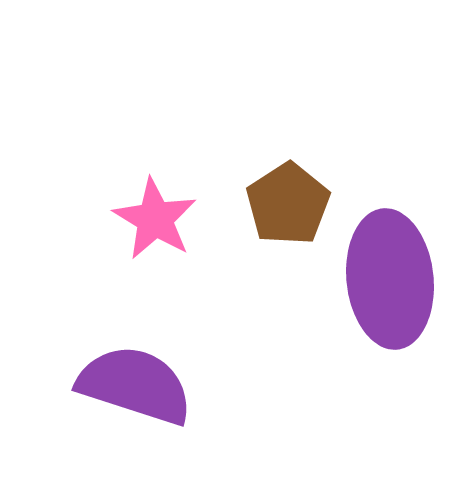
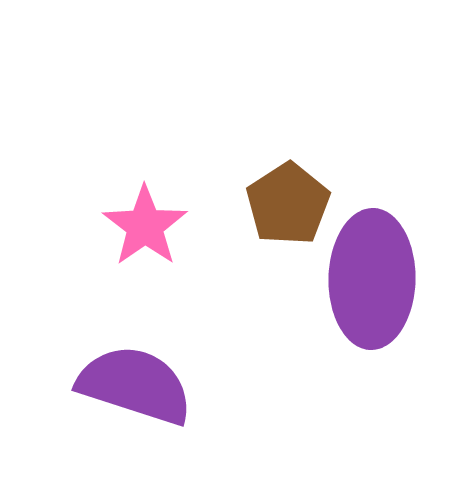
pink star: moved 10 px left, 7 px down; rotated 6 degrees clockwise
purple ellipse: moved 18 px left; rotated 7 degrees clockwise
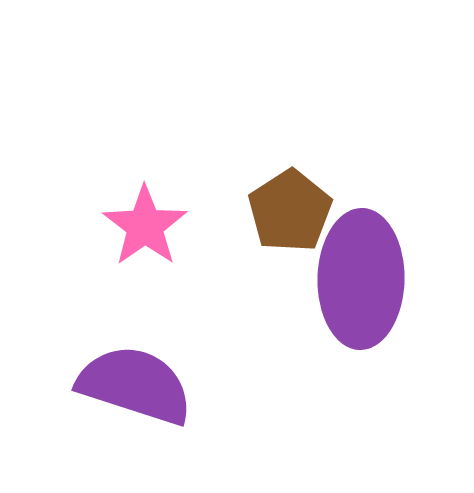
brown pentagon: moved 2 px right, 7 px down
purple ellipse: moved 11 px left
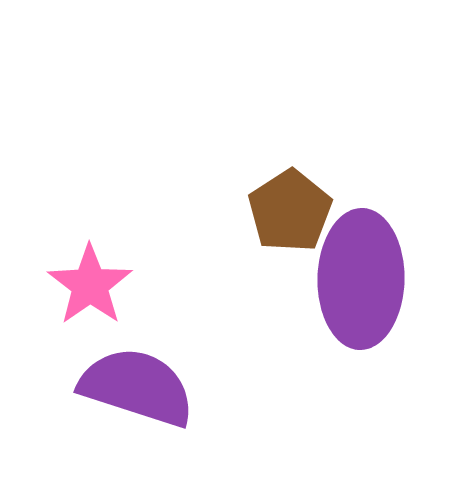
pink star: moved 55 px left, 59 px down
purple semicircle: moved 2 px right, 2 px down
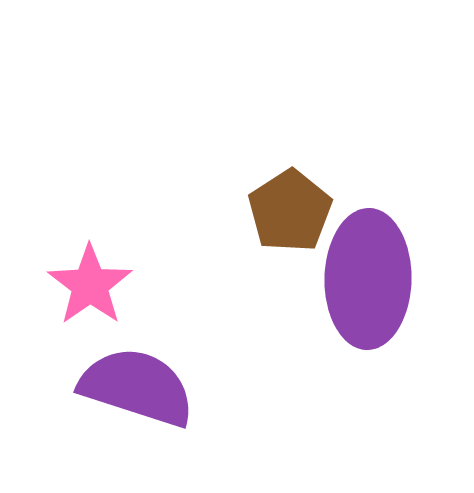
purple ellipse: moved 7 px right
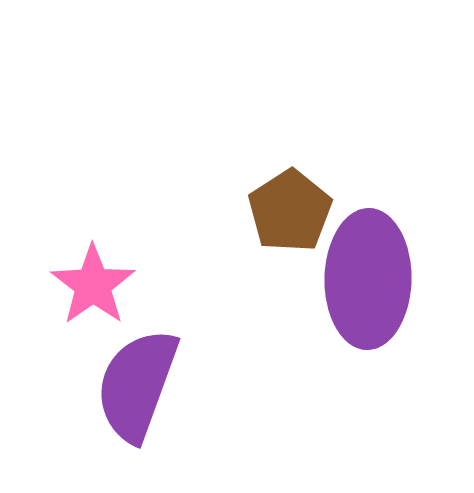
pink star: moved 3 px right
purple semicircle: moved 2 px up; rotated 88 degrees counterclockwise
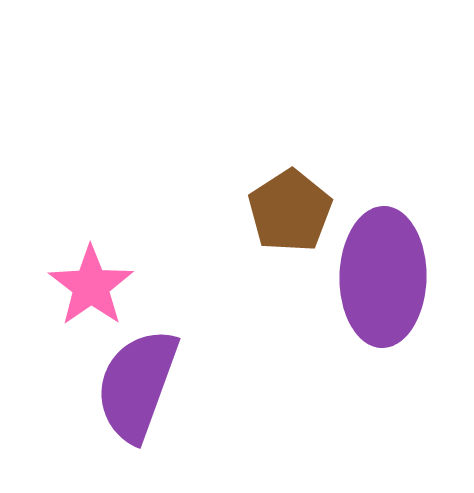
purple ellipse: moved 15 px right, 2 px up
pink star: moved 2 px left, 1 px down
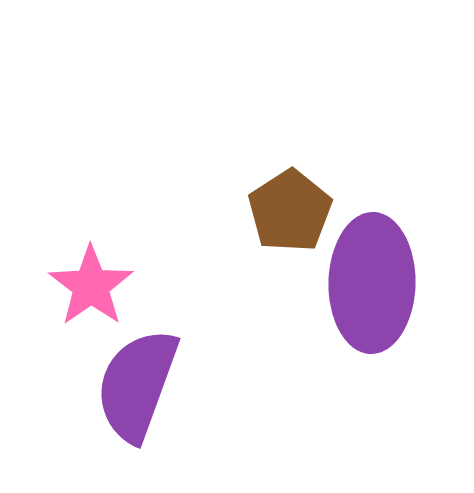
purple ellipse: moved 11 px left, 6 px down
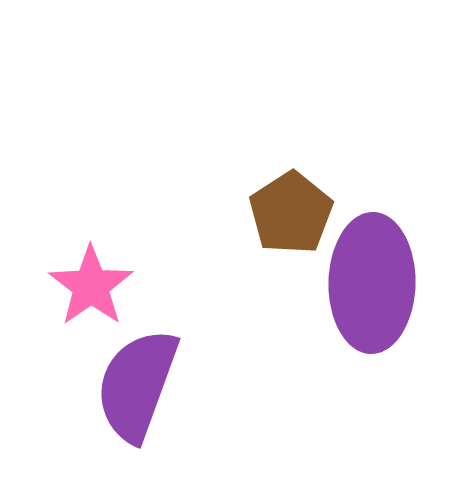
brown pentagon: moved 1 px right, 2 px down
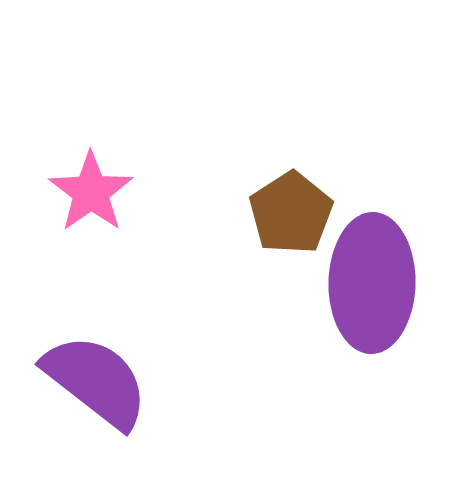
pink star: moved 94 px up
purple semicircle: moved 41 px left, 4 px up; rotated 108 degrees clockwise
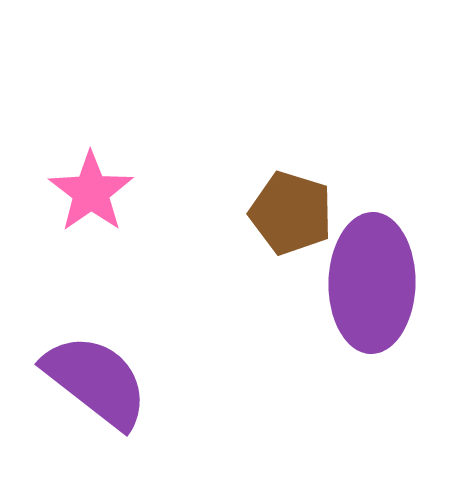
brown pentagon: rotated 22 degrees counterclockwise
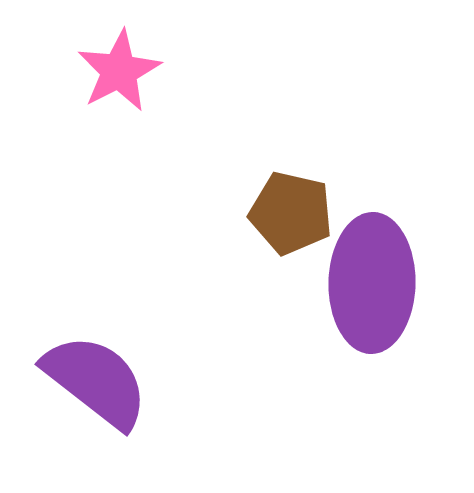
pink star: moved 28 px right, 121 px up; rotated 8 degrees clockwise
brown pentagon: rotated 4 degrees counterclockwise
